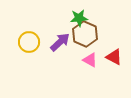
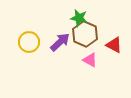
green star: rotated 18 degrees clockwise
red triangle: moved 12 px up
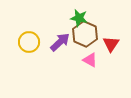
red triangle: moved 3 px left, 1 px up; rotated 36 degrees clockwise
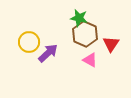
purple arrow: moved 12 px left, 11 px down
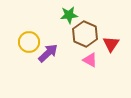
green star: moved 10 px left, 3 px up; rotated 18 degrees counterclockwise
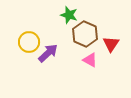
green star: rotated 24 degrees clockwise
